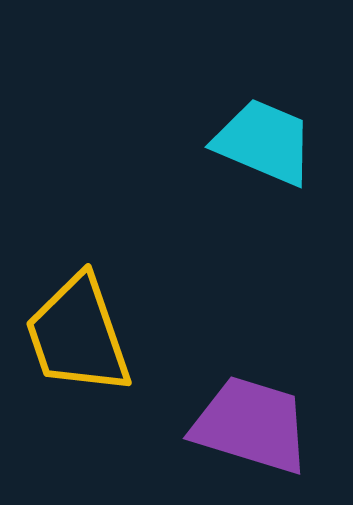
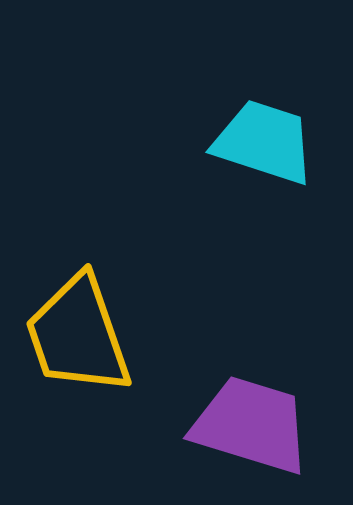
cyan trapezoid: rotated 5 degrees counterclockwise
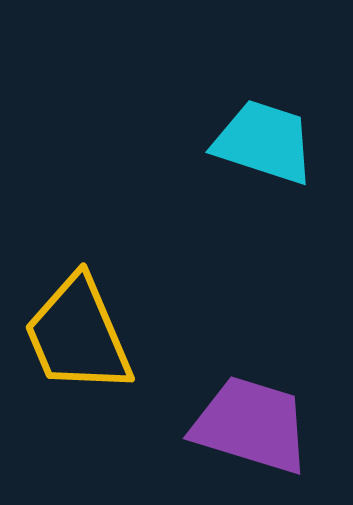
yellow trapezoid: rotated 4 degrees counterclockwise
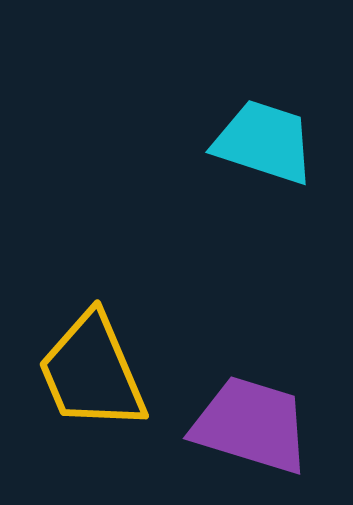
yellow trapezoid: moved 14 px right, 37 px down
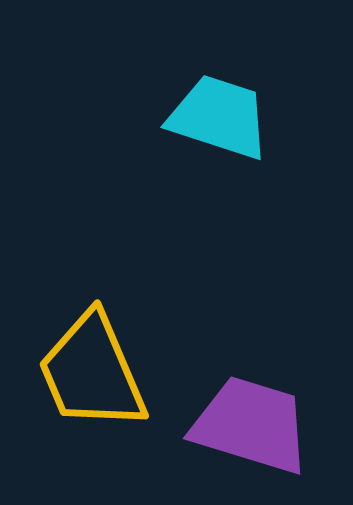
cyan trapezoid: moved 45 px left, 25 px up
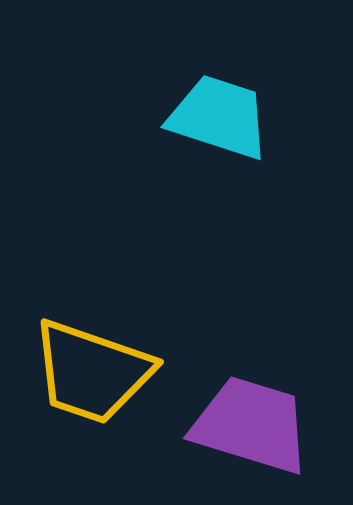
yellow trapezoid: rotated 48 degrees counterclockwise
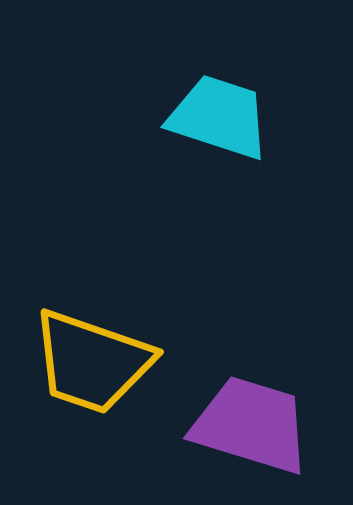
yellow trapezoid: moved 10 px up
